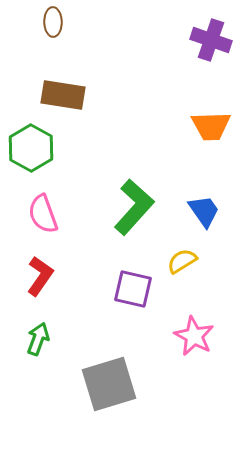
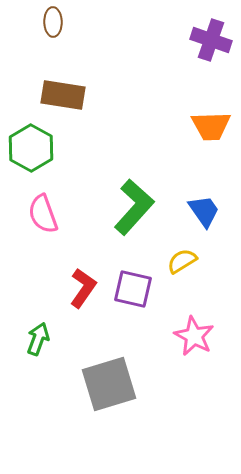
red L-shape: moved 43 px right, 12 px down
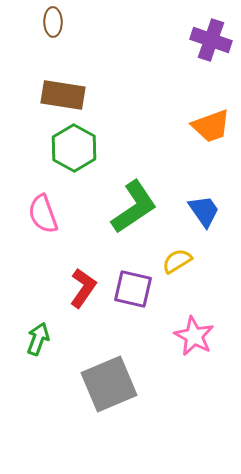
orange trapezoid: rotated 18 degrees counterclockwise
green hexagon: moved 43 px right
green L-shape: rotated 14 degrees clockwise
yellow semicircle: moved 5 px left
gray square: rotated 6 degrees counterclockwise
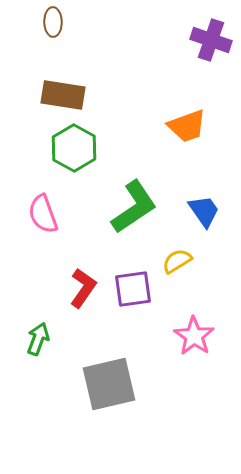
orange trapezoid: moved 24 px left
purple square: rotated 21 degrees counterclockwise
pink star: rotated 6 degrees clockwise
gray square: rotated 10 degrees clockwise
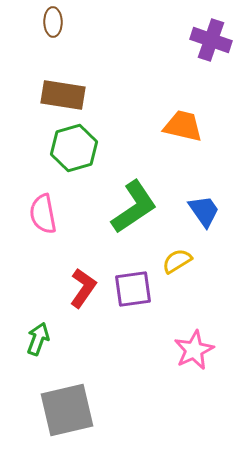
orange trapezoid: moved 4 px left; rotated 147 degrees counterclockwise
green hexagon: rotated 15 degrees clockwise
pink semicircle: rotated 9 degrees clockwise
pink star: moved 14 px down; rotated 12 degrees clockwise
gray square: moved 42 px left, 26 px down
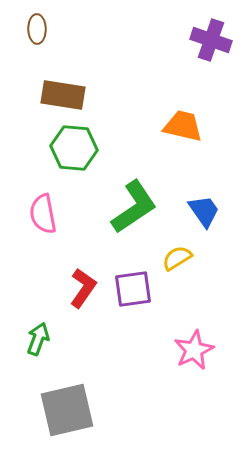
brown ellipse: moved 16 px left, 7 px down
green hexagon: rotated 21 degrees clockwise
yellow semicircle: moved 3 px up
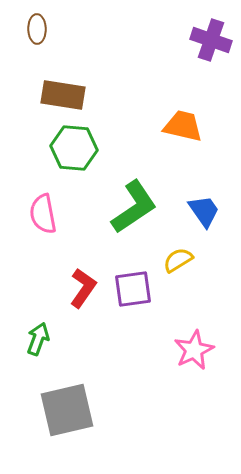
yellow semicircle: moved 1 px right, 2 px down
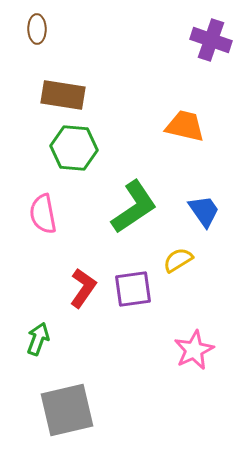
orange trapezoid: moved 2 px right
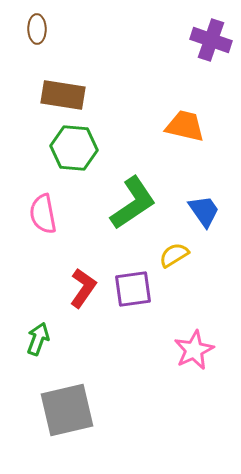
green L-shape: moved 1 px left, 4 px up
yellow semicircle: moved 4 px left, 5 px up
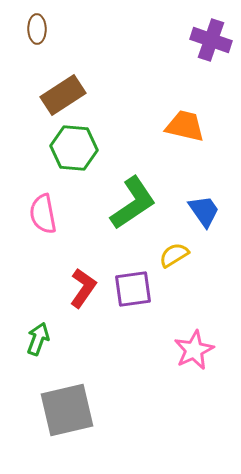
brown rectangle: rotated 42 degrees counterclockwise
